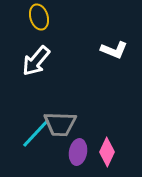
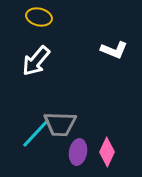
yellow ellipse: rotated 60 degrees counterclockwise
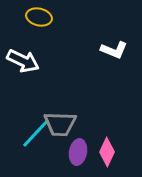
white arrow: moved 13 px left; rotated 104 degrees counterclockwise
